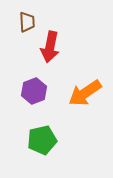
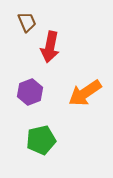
brown trapezoid: rotated 20 degrees counterclockwise
purple hexagon: moved 4 px left, 1 px down
green pentagon: moved 1 px left
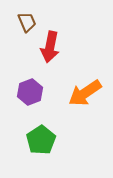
green pentagon: rotated 20 degrees counterclockwise
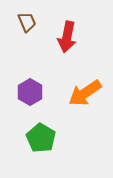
red arrow: moved 17 px right, 10 px up
purple hexagon: rotated 10 degrees counterclockwise
green pentagon: moved 2 px up; rotated 8 degrees counterclockwise
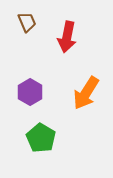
orange arrow: moved 1 px right; rotated 24 degrees counterclockwise
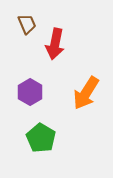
brown trapezoid: moved 2 px down
red arrow: moved 12 px left, 7 px down
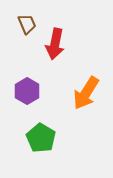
purple hexagon: moved 3 px left, 1 px up
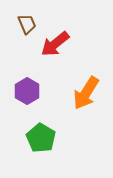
red arrow: rotated 40 degrees clockwise
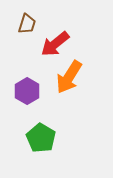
brown trapezoid: rotated 40 degrees clockwise
orange arrow: moved 17 px left, 16 px up
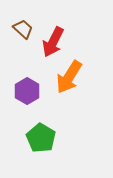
brown trapezoid: moved 4 px left, 5 px down; rotated 65 degrees counterclockwise
red arrow: moved 2 px left, 2 px up; rotated 24 degrees counterclockwise
